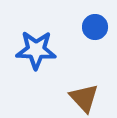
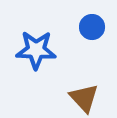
blue circle: moved 3 px left
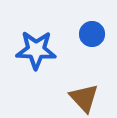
blue circle: moved 7 px down
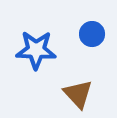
brown triangle: moved 6 px left, 4 px up
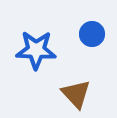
brown triangle: moved 2 px left
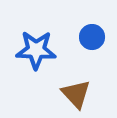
blue circle: moved 3 px down
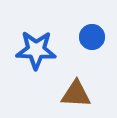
brown triangle: rotated 44 degrees counterclockwise
